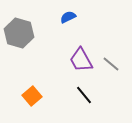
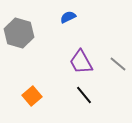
purple trapezoid: moved 2 px down
gray line: moved 7 px right
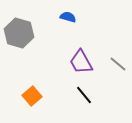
blue semicircle: rotated 42 degrees clockwise
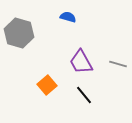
gray line: rotated 24 degrees counterclockwise
orange square: moved 15 px right, 11 px up
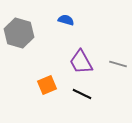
blue semicircle: moved 2 px left, 3 px down
orange square: rotated 18 degrees clockwise
black line: moved 2 px left, 1 px up; rotated 24 degrees counterclockwise
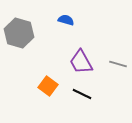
orange square: moved 1 px right, 1 px down; rotated 30 degrees counterclockwise
